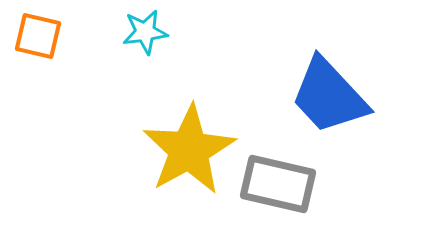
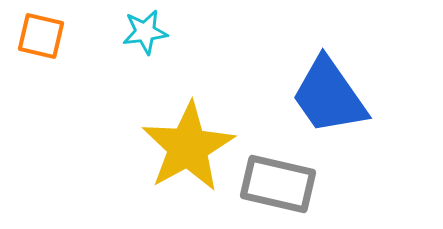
orange square: moved 3 px right
blue trapezoid: rotated 8 degrees clockwise
yellow star: moved 1 px left, 3 px up
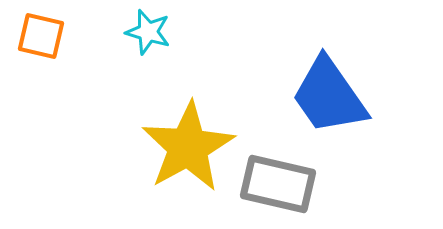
cyan star: moved 3 px right; rotated 24 degrees clockwise
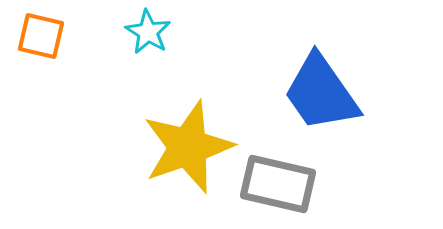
cyan star: rotated 15 degrees clockwise
blue trapezoid: moved 8 px left, 3 px up
yellow star: rotated 10 degrees clockwise
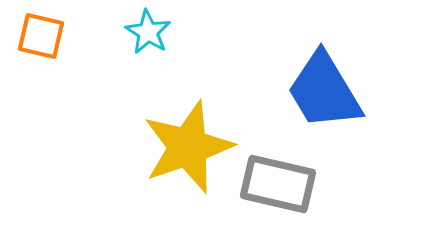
blue trapezoid: moved 3 px right, 2 px up; rotated 4 degrees clockwise
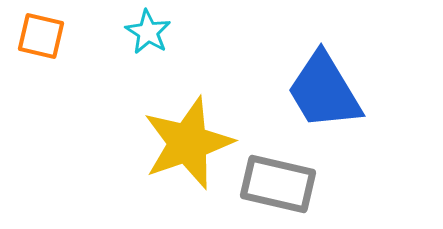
yellow star: moved 4 px up
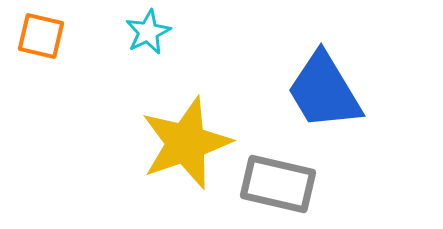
cyan star: rotated 15 degrees clockwise
yellow star: moved 2 px left
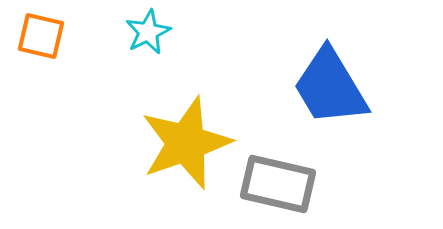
blue trapezoid: moved 6 px right, 4 px up
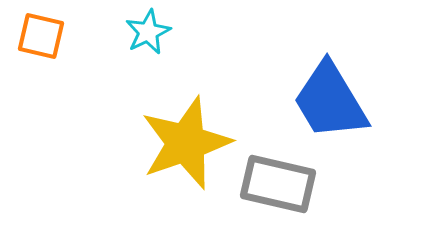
blue trapezoid: moved 14 px down
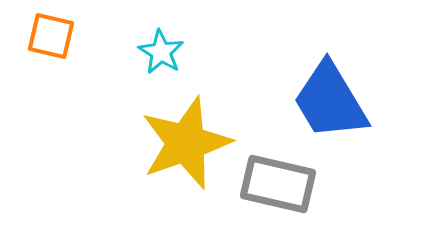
cyan star: moved 13 px right, 20 px down; rotated 15 degrees counterclockwise
orange square: moved 10 px right
